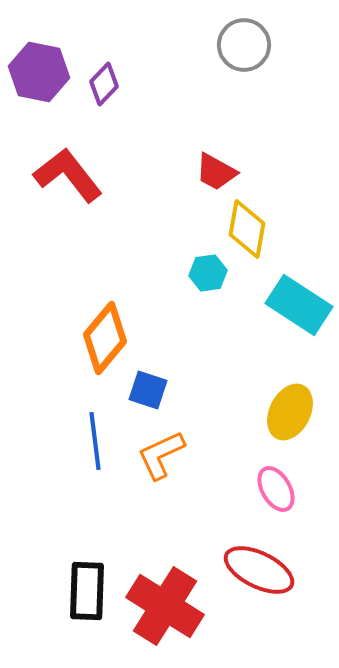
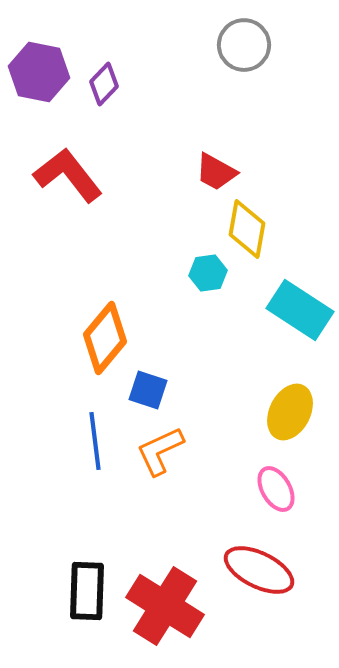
cyan rectangle: moved 1 px right, 5 px down
orange L-shape: moved 1 px left, 4 px up
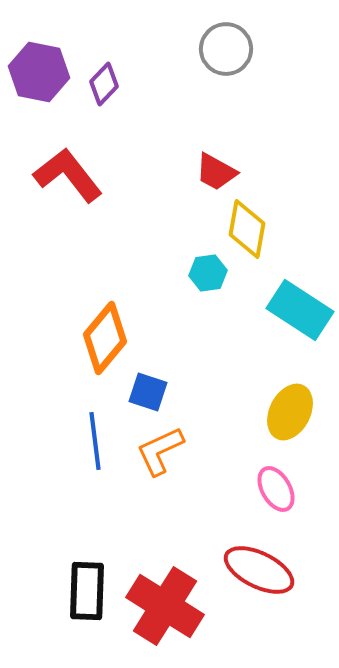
gray circle: moved 18 px left, 4 px down
blue square: moved 2 px down
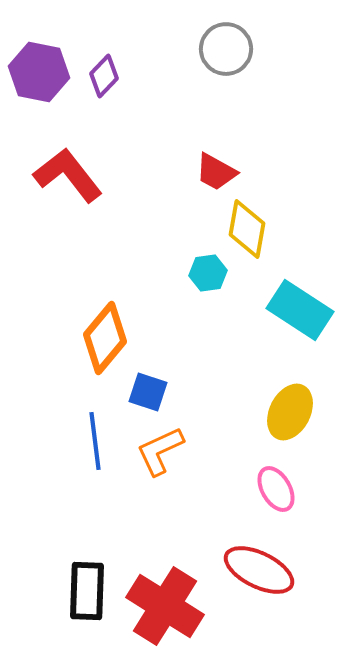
purple diamond: moved 8 px up
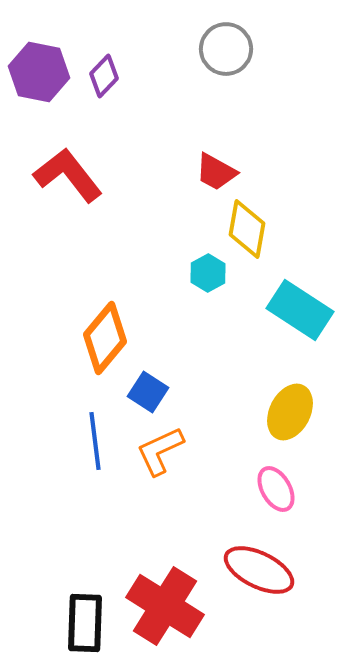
cyan hexagon: rotated 21 degrees counterclockwise
blue square: rotated 15 degrees clockwise
black rectangle: moved 2 px left, 32 px down
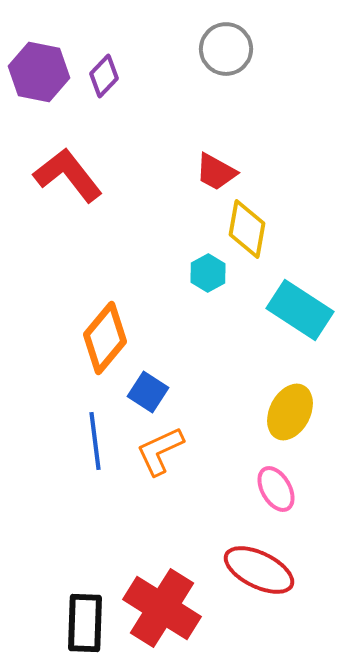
red cross: moved 3 px left, 2 px down
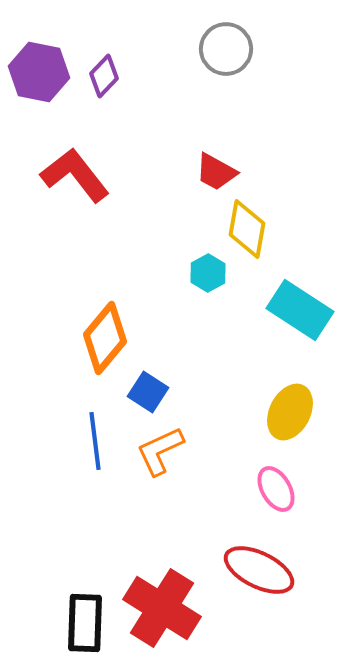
red L-shape: moved 7 px right
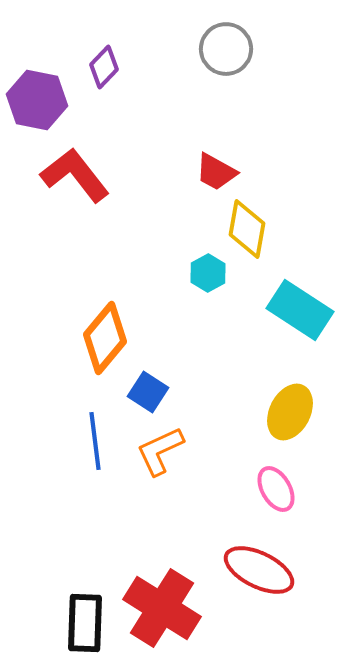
purple hexagon: moved 2 px left, 28 px down
purple diamond: moved 9 px up
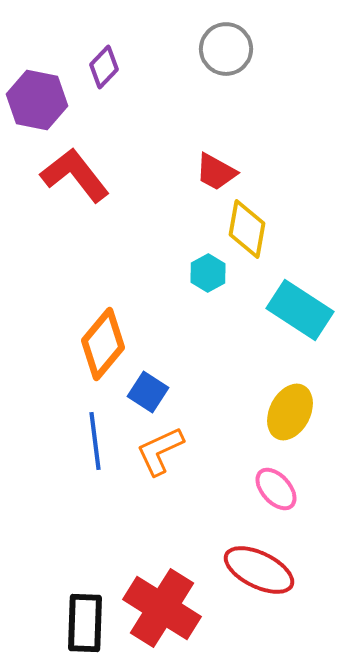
orange diamond: moved 2 px left, 6 px down
pink ellipse: rotated 12 degrees counterclockwise
